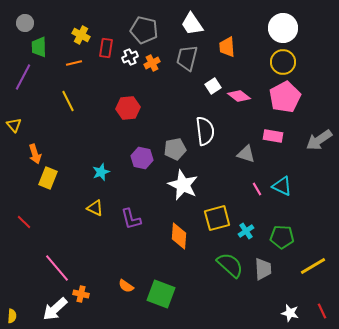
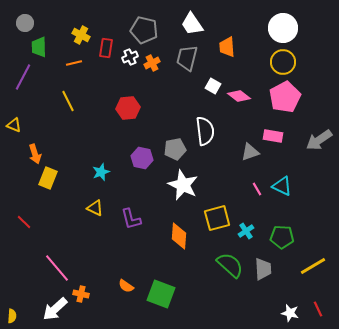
white square at (213, 86): rotated 28 degrees counterclockwise
yellow triangle at (14, 125): rotated 28 degrees counterclockwise
gray triangle at (246, 154): moved 4 px right, 2 px up; rotated 36 degrees counterclockwise
red line at (322, 311): moved 4 px left, 2 px up
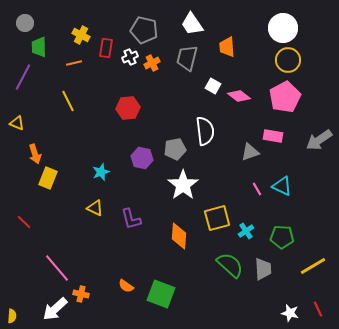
yellow circle at (283, 62): moved 5 px right, 2 px up
yellow triangle at (14, 125): moved 3 px right, 2 px up
white star at (183, 185): rotated 12 degrees clockwise
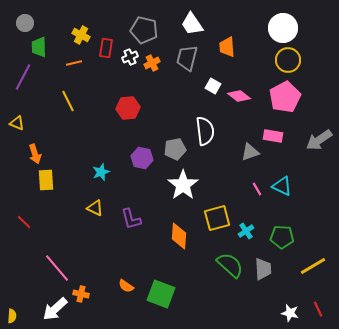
yellow rectangle at (48, 178): moved 2 px left, 2 px down; rotated 25 degrees counterclockwise
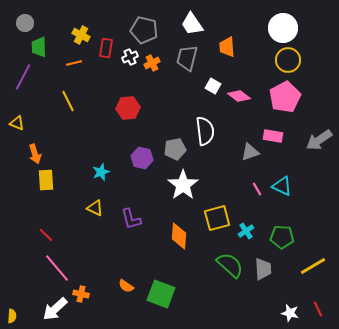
red line at (24, 222): moved 22 px right, 13 px down
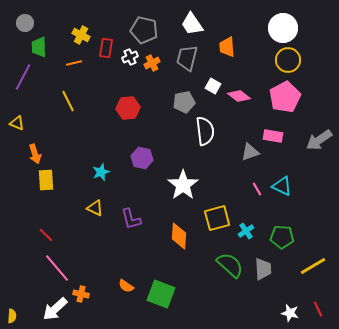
gray pentagon at (175, 149): moved 9 px right, 47 px up
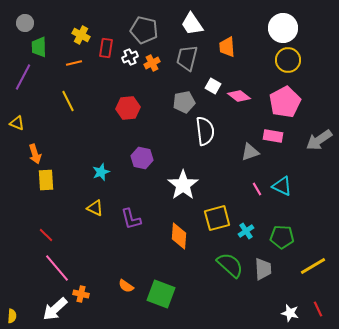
pink pentagon at (285, 97): moved 5 px down
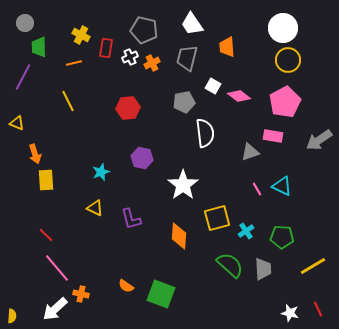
white semicircle at (205, 131): moved 2 px down
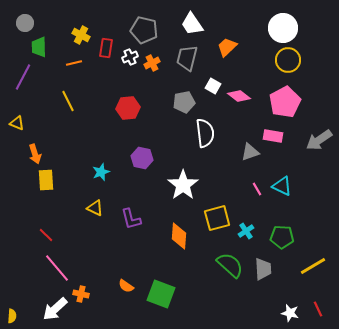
orange trapezoid at (227, 47): rotated 50 degrees clockwise
